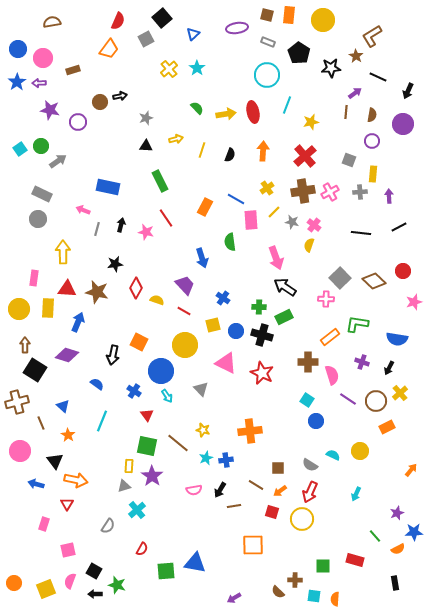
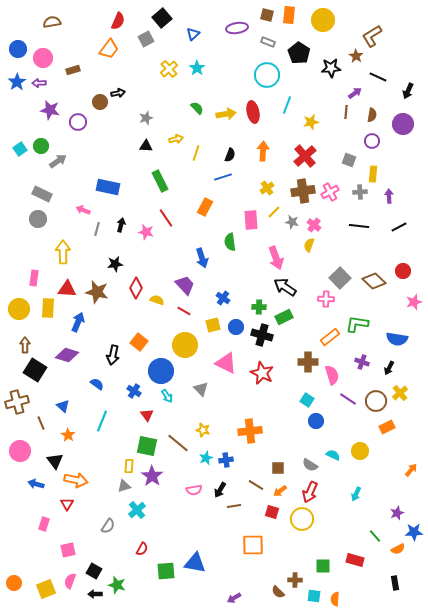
black arrow at (120, 96): moved 2 px left, 3 px up
yellow line at (202, 150): moved 6 px left, 3 px down
blue line at (236, 199): moved 13 px left, 22 px up; rotated 48 degrees counterclockwise
black line at (361, 233): moved 2 px left, 7 px up
blue circle at (236, 331): moved 4 px up
orange square at (139, 342): rotated 12 degrees clockwise
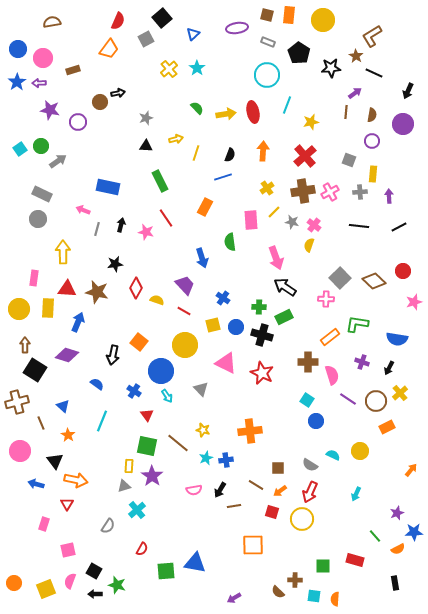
black line at (378, 77): moved 4 px left, 4 px up
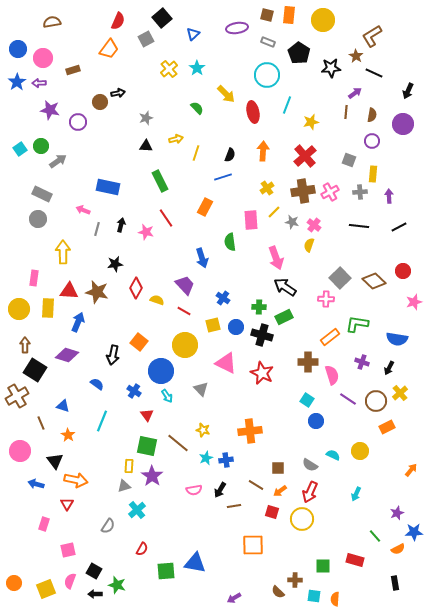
yellow arrow at (226, 114): moved 20 px up; rotated 54 degrees clockwise
red triangle at (67, 289): moved 2 px right, 2 px down
brown cross at (17, 402): moved 6 px up; rotated 15 degrees counterclockwise
blue triangle at (63, 406): rotated 24 degrees counterclockwise
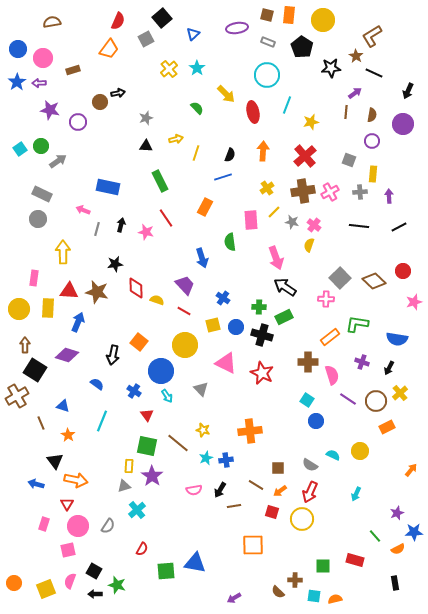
black pentagon at (299, 53): moved 3 px right, 6 px up
red diamond at (136, 288): rotated 30 degrees counterclockwise
pink circle at (20, 451): moved 58 px right, 75 px down
orange semicircle at (335, 599): rotated 72 degrees clockwise
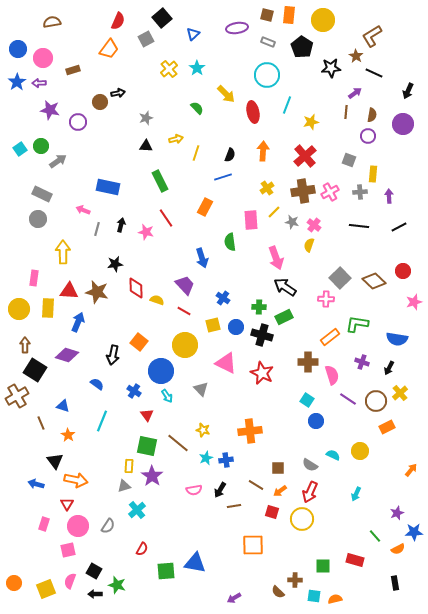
purple circle at (372, 141): moved 4 px left, 5 px up
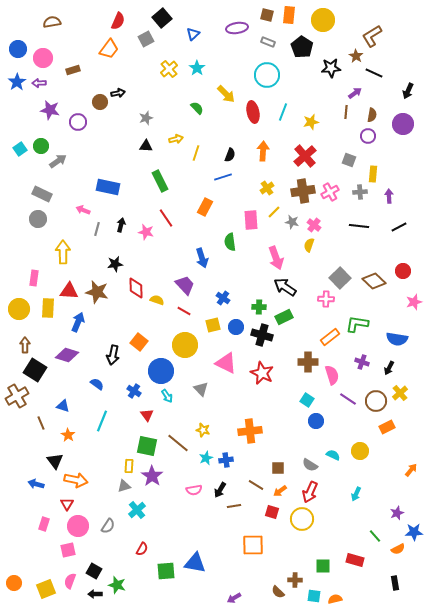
cyan line at (287, 105): moved 4 px left, 7 px down
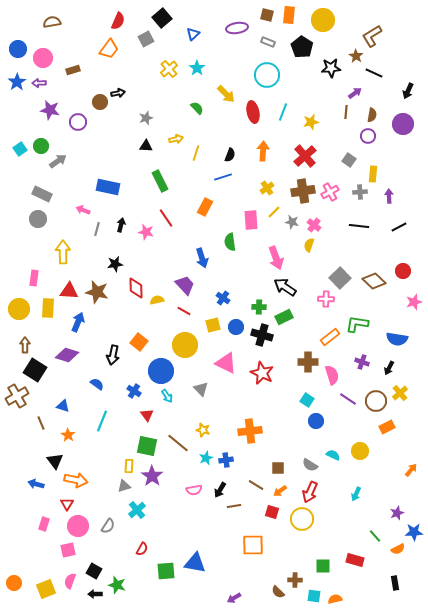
gray square at (349, 160): rotated 16 degrees clockwise
yellow semicircle at (157, 300): rotated 32 degrees counterclockwise
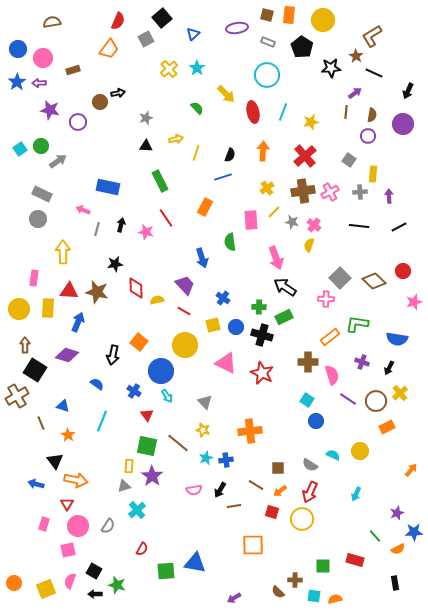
gray triangle at (201, 389): moved 4 px right, 13 px down
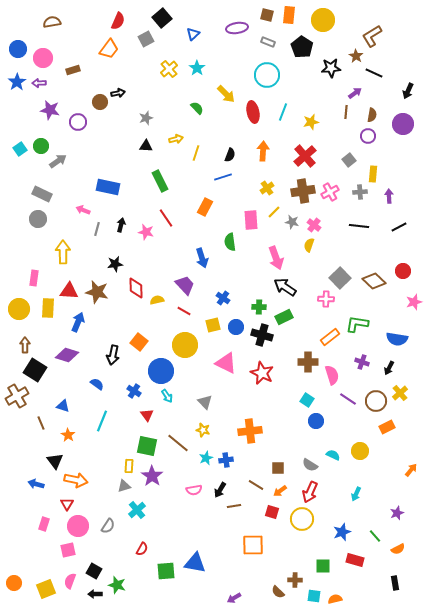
gray square at (349, 160): rotated 16 degrees clockwise
blue star at (414, 532): moved 72 px left; rotated 18 degrees counterclockwise
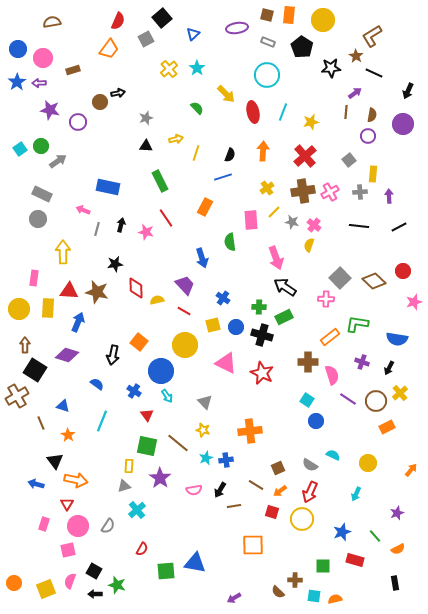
yellow circle at (360, 451): moved 8 px right, 12 px down
brown square at (278, 468): rotated 24 degrees counterclockwise
purple star at (152, 476): moved 8 px right, 2 px down
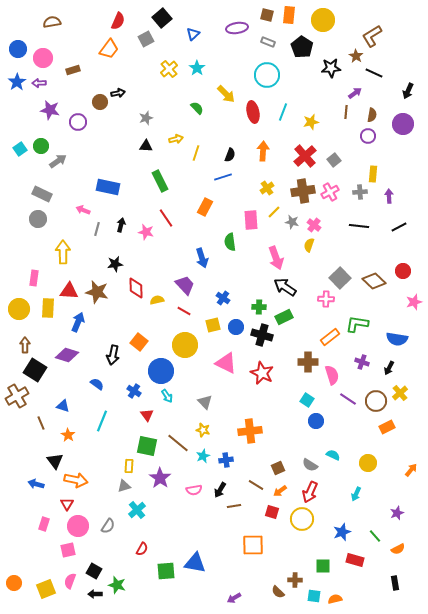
gray square at (349, 160): moved 15 px left
cyan star at (206, 458): moved 3 px left, 2 px up
